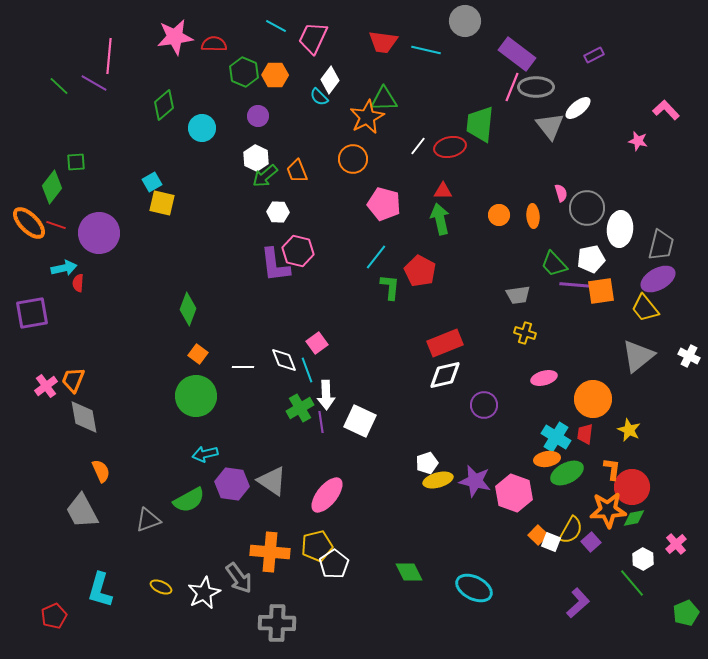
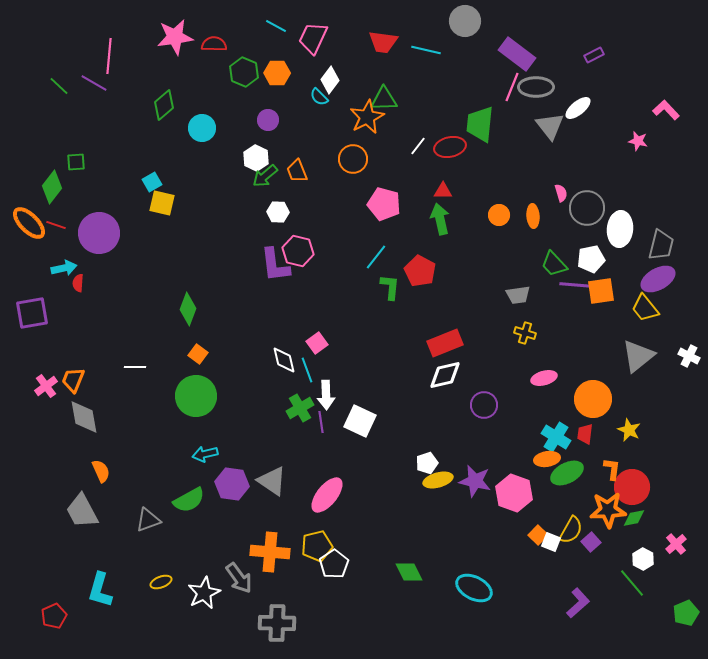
orange hexagon at (275, 75): moved 2 px right, 2 px up
purple circle at (258, 116): moved 10 px right, 4 px down
white diamond at (284, 360): rotated 8 degrees clockwise
white line at (243, 367): moved 108 px left
yellow ellipse at (161, 587): moved 5 px up; rotated 45 degrees counterclockwise
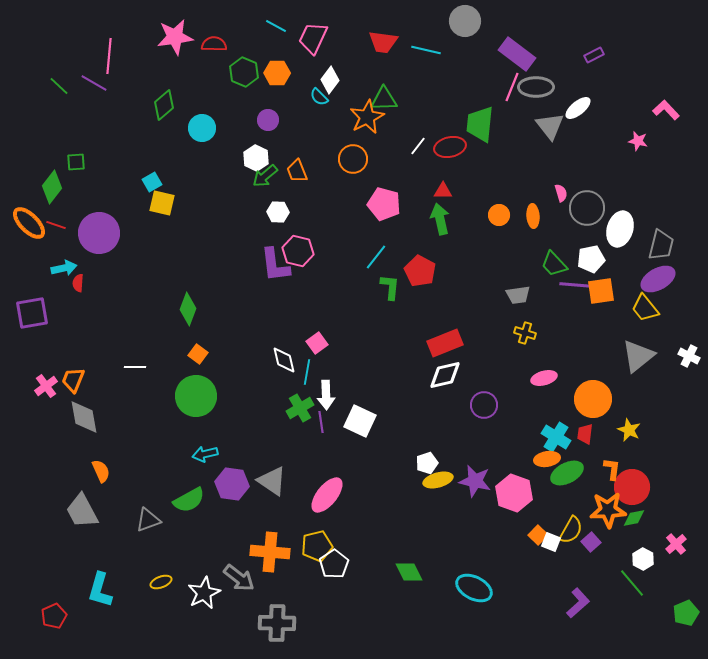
white ellipse at (620, 229): rotated 12 degrees clockwise
cyan line at (307, 370): moved 2 px down; rotated 30 degrees clockwise
gray arrow at (239, 578): rotated 16 degrees counterclockwise
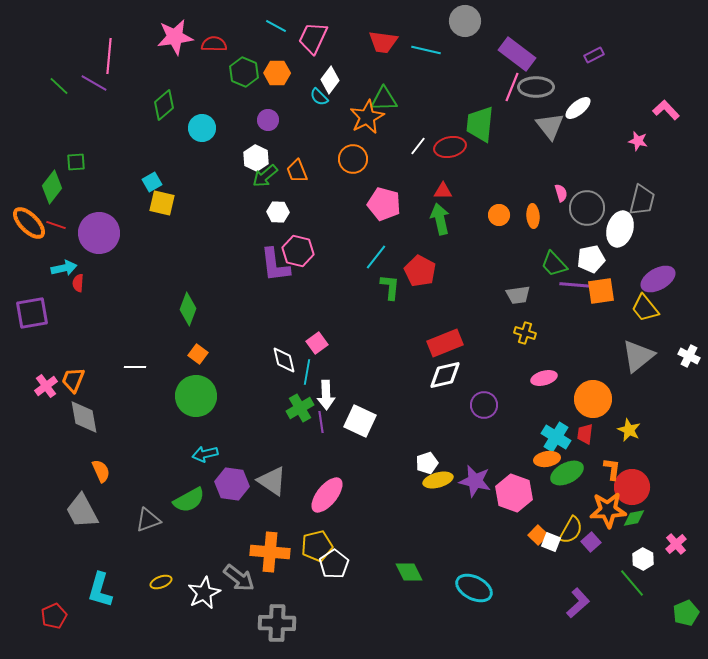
gray trapezoid at (661, 245): moved 19 px left, 45 px up
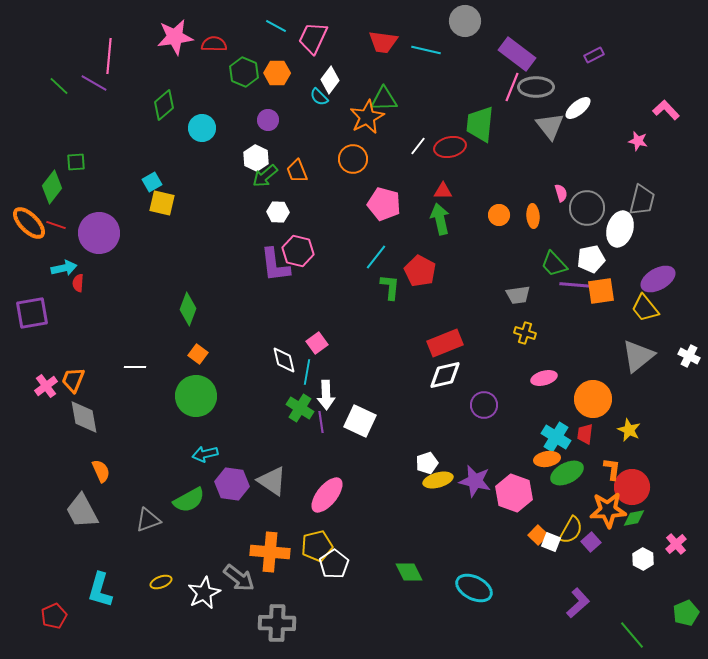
green cross at (300, 408): rotated 28 degrees counterclockwise
green line at (632, 583): moved 52 px down
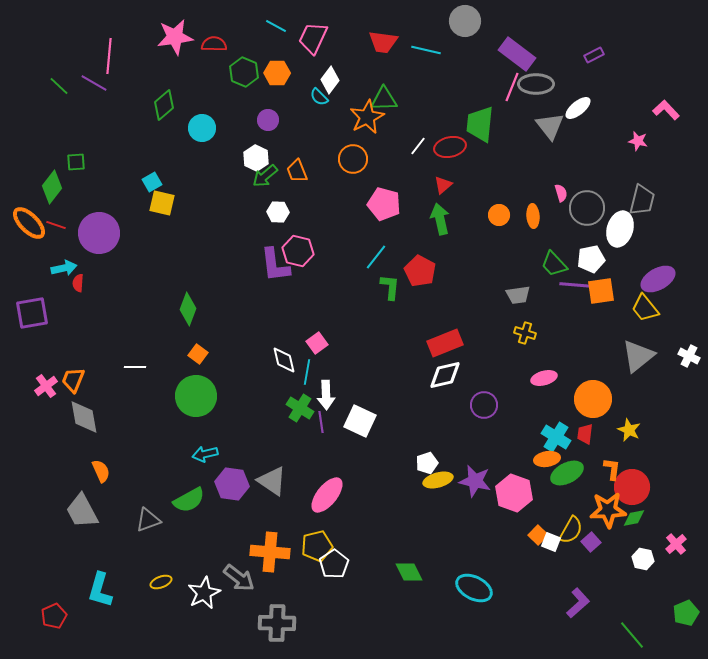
gray ellipse at (536, 87): moved 3 px up
red triangle at (443, 191): moved 6 px up; rotated 42 degrees counterclockwise
white hexagon at (643, 559): rotated 15 degrees counterclockwise
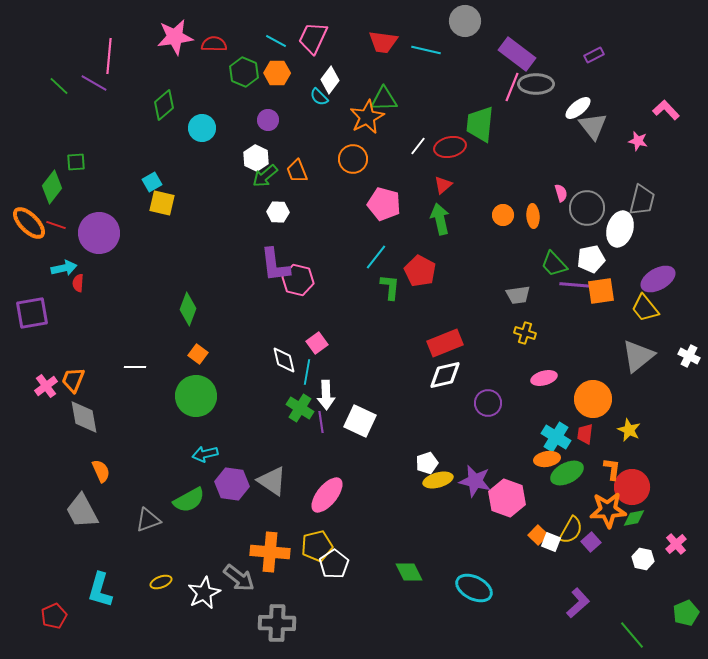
cyan line at (276, 26): moved 15 px down
gray triangle at (550, 126): moved 43 px right
orange circle at (499, 215): moved 4 px right
pink hexagon at (298, 251): moved 29 px down
purple circle at (484, 405): moved 4 px right, 2 px up
pink hexagon at (514, 493): moved 7 px left, 5 px down
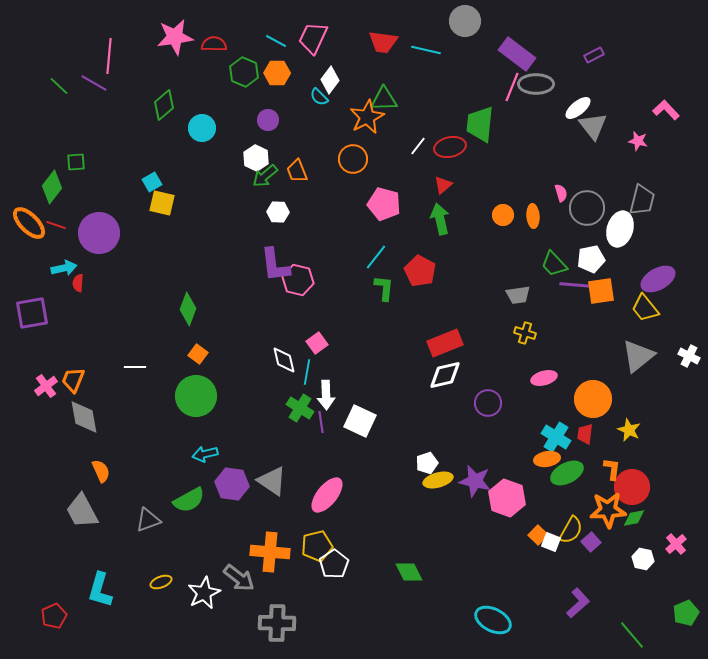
green L-shape at (390, 287): moved 6 px left, 1 px down
cyan ellipse at (474, 588): moved 19 px right, 32 px down
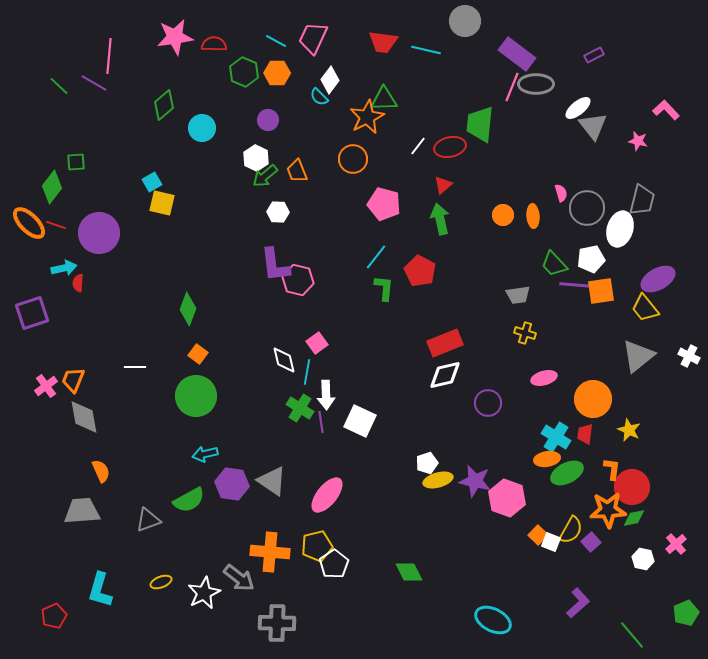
purple square at (32, 313): rotated 8 degrees counterclockwise
gray trapezoid at (82, 511): rotated 114 degrees clockwise
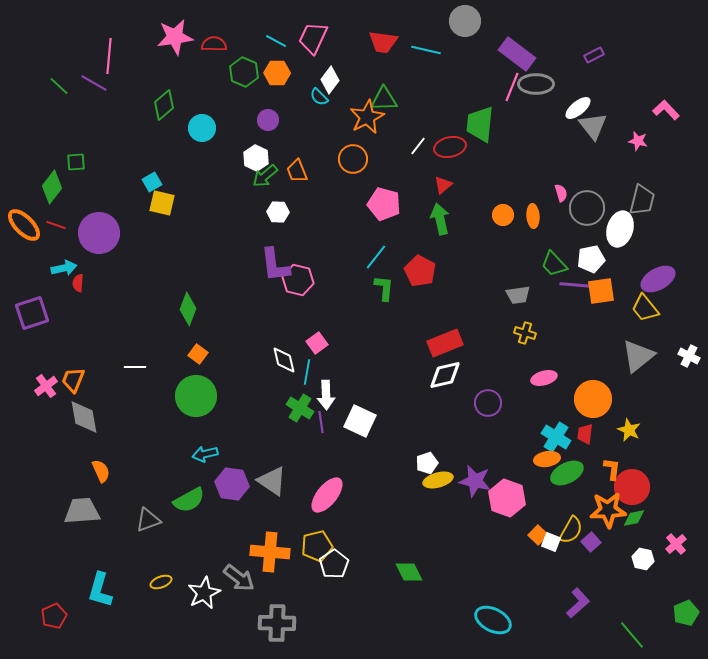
orange ellipse at (29, 223): moved 5 px left, 2 px down
